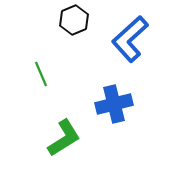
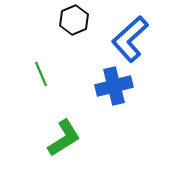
blue cross: moved 18 px up
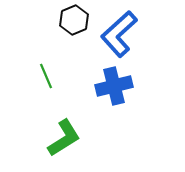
blue L-shape: moved 11 px left, 5 px up
green line: moved 5 px right, 2 px down
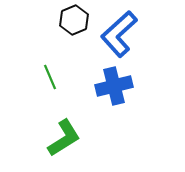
green line: moved 4 px right, 1 px down
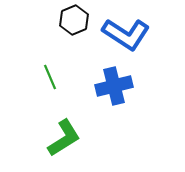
blue L-shape: moved 7 px right; rotated 105 degrees counterclockwise
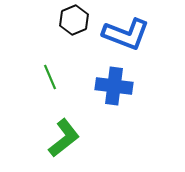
blue L-shape: rotated 12 degrees counterclockwise
blue cross: rotated 21 degrees clockwise
green L-shape: rotated 6 degrees counterclockwise
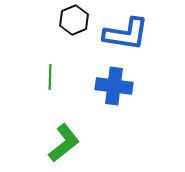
blue L-shape: rotated 12 degrees counterclockwise
green line: rotated 25 degrees clockwise
green L-shape: moved 5 px down
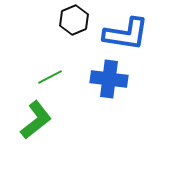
green line: rotated 60 degrees clockwise
blue cross: moved 5 px left, 7 px up
green L-shape: moved 28 px left, 23 px up
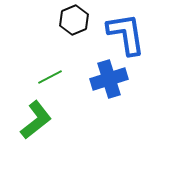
blue L-shape: rotated 108 degrees counterclockwise
blue cross: rotated 24 degrees counterclockwise
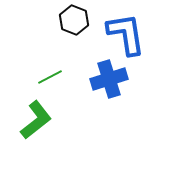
black hexagon: rotated 16 degrees counterclockwise
